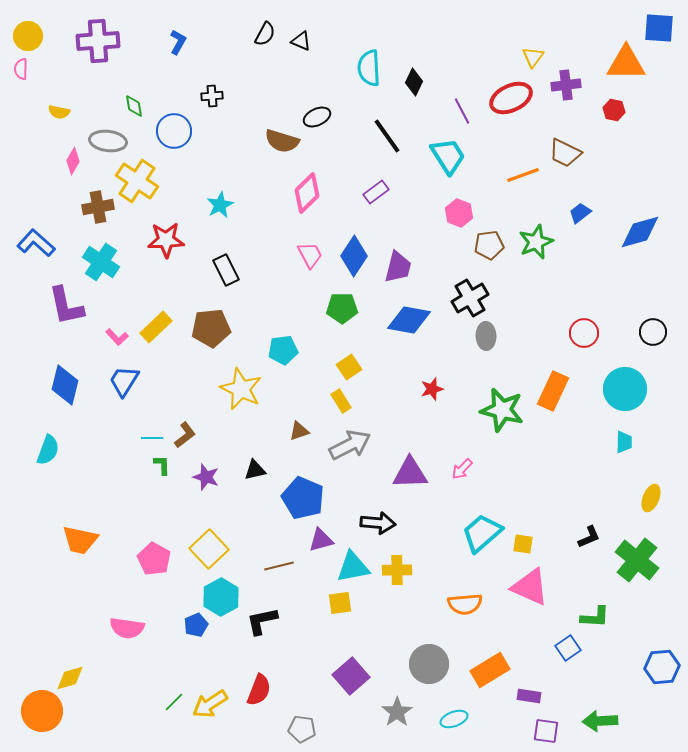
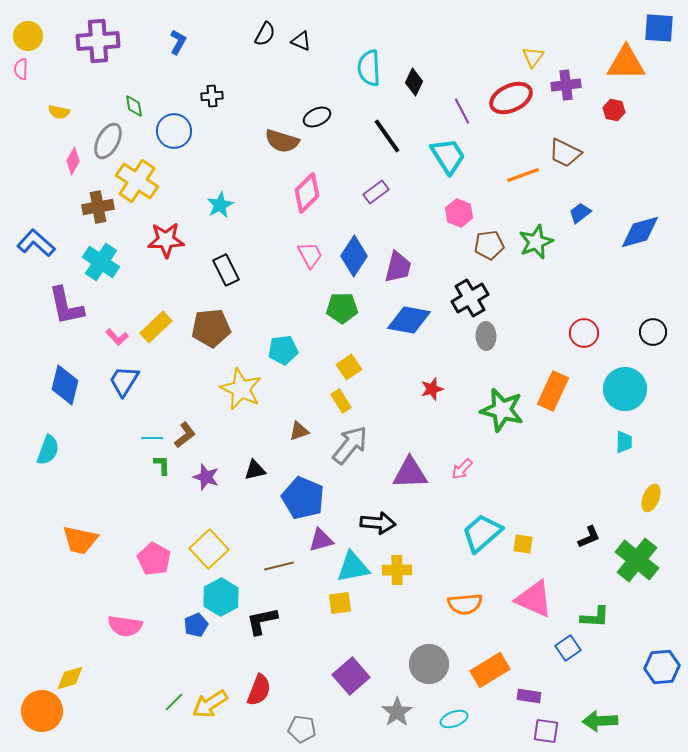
gray ellipse at (108, 141): rotated 69 degrees counterclockwise
gray arrow at (350, 445): rotated 24 degrees counterclockwise
pink triangle at (530, 587): moved 4 px right, 12 px down
pink semicircle at (127, 628): moved 2 px left, 2 px up
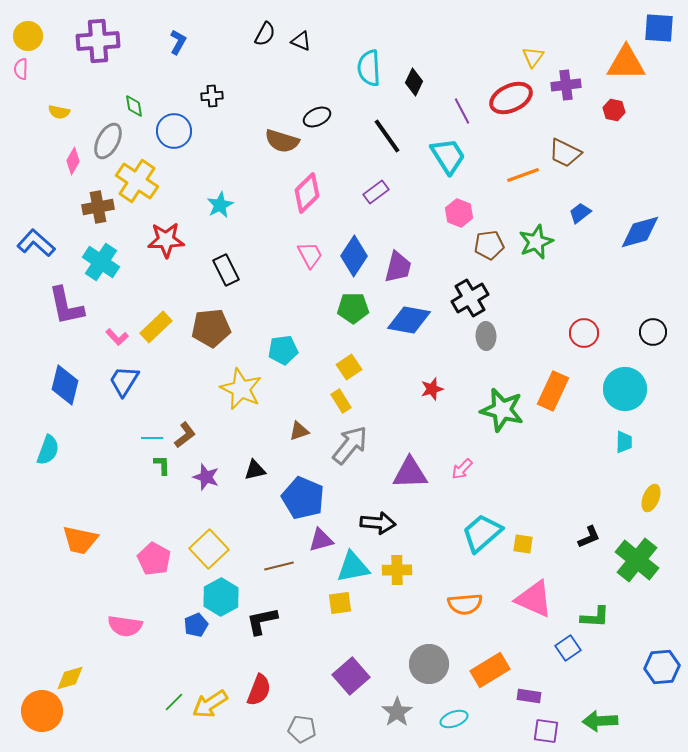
green pentagon at (342, 308): moved 11 px right
